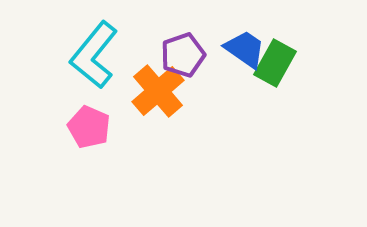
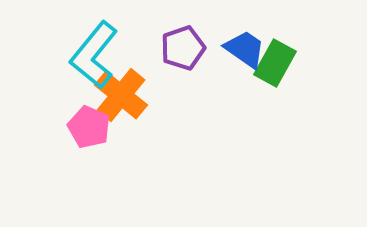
purple pentagon: moved 7 px up
orange cross: moved 37 px left, 4 px down; rotated 10 degrees counterclockwise
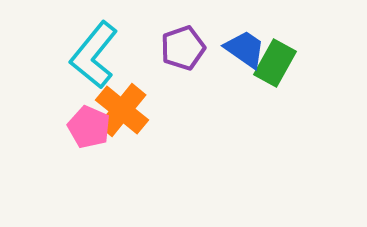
orange cross: moved 1 px right, 15 px down
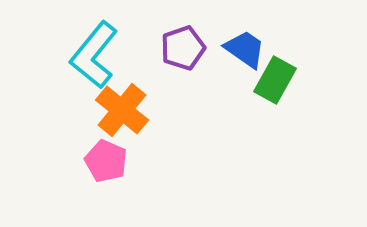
green rectangle: moved 17 px down
pink pentagon: moved 17 px right, 34 px down
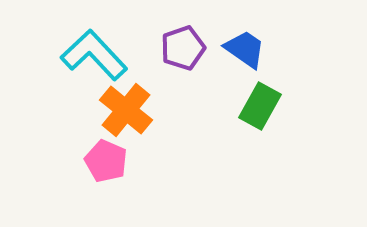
cyan L-shape: rotated 98 degrees clockwise
green rectangle: moved 15 px left, 26 px down
orange cross: moved 4 px right
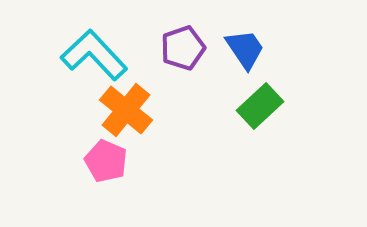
blue trapezoid: rotated 21 degrees clockwise
green rectangle: rotated 18 degrees clockwise
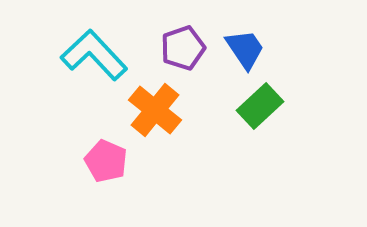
orange cross: moved 29 px right
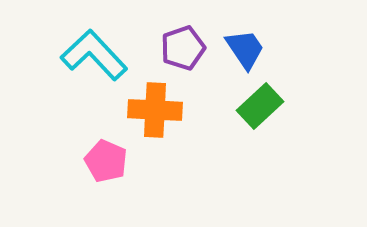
orange cross: rotated 36 degrees counterclockwise
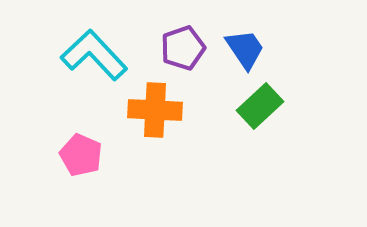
pink pentagon: moved 25 px left, 6 px up
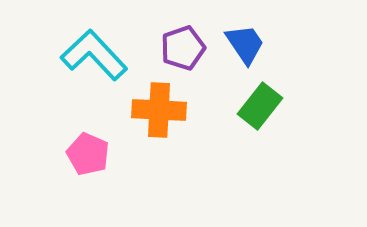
blue trapezoid: moved 5 px up
green rectangle: rotated 9 degrees counterclockwise
orange cross: moved 4 px right
pink pentagon: moved 7 px right, 1 px up
